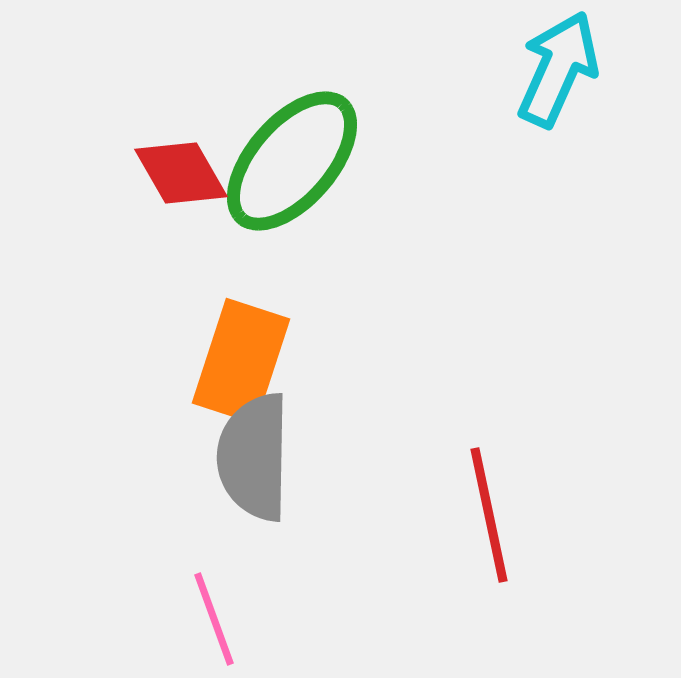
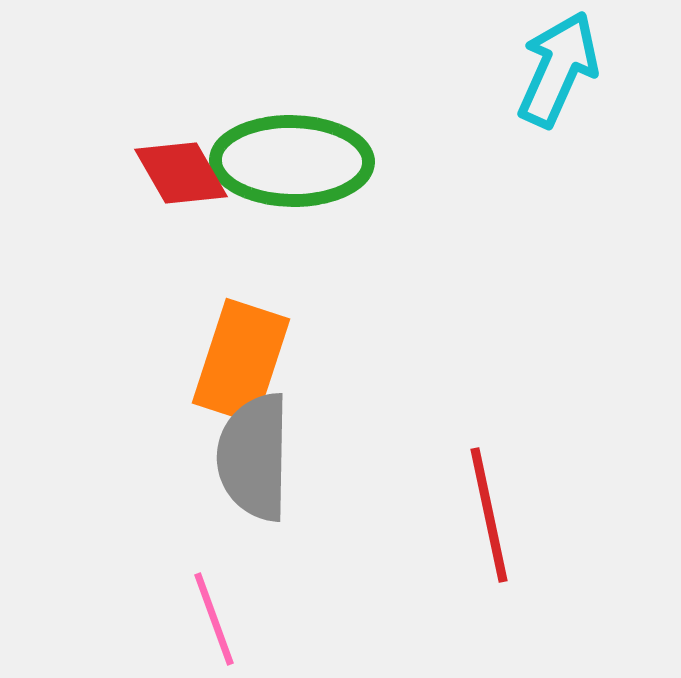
green ellipse: rotated 50 degrees clockwise
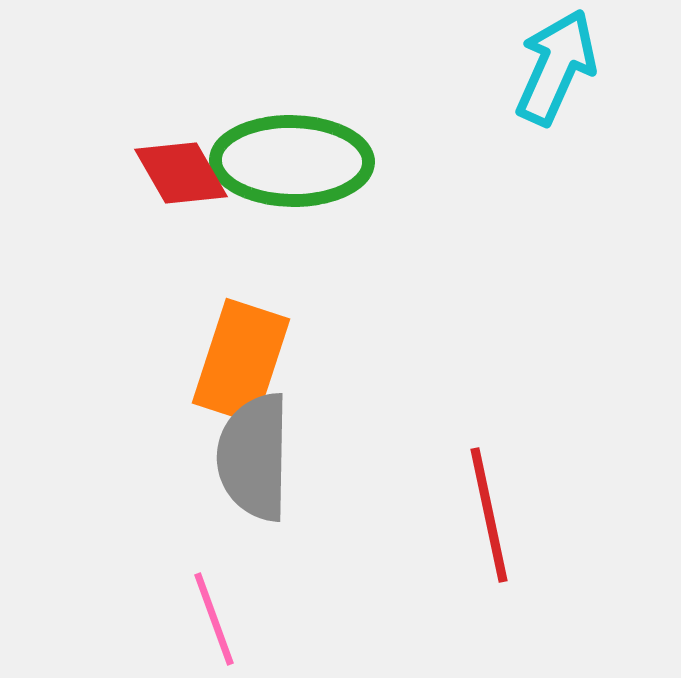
cyan arrow: moved 2 px left, 2 px up
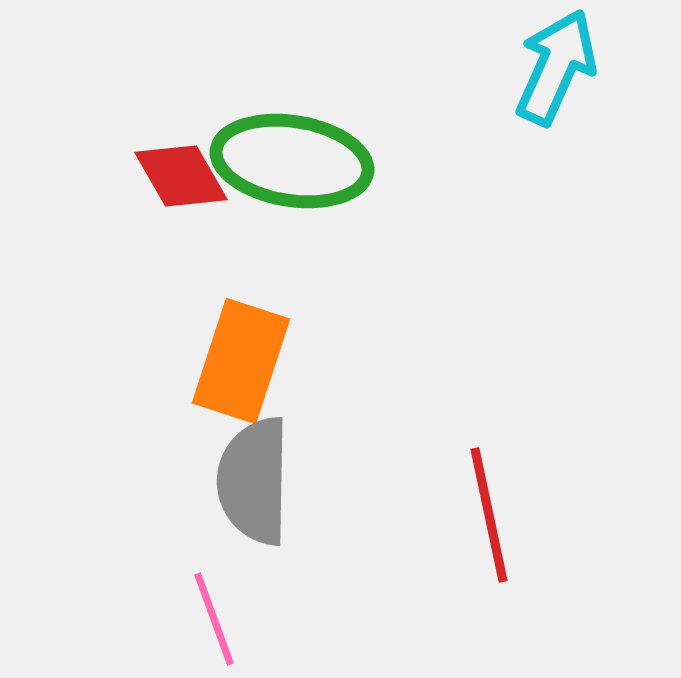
green ellipse: rotated 8 degrees clockwise
red diamond: moved 3 px down
gray semicircle: moved 24 px down
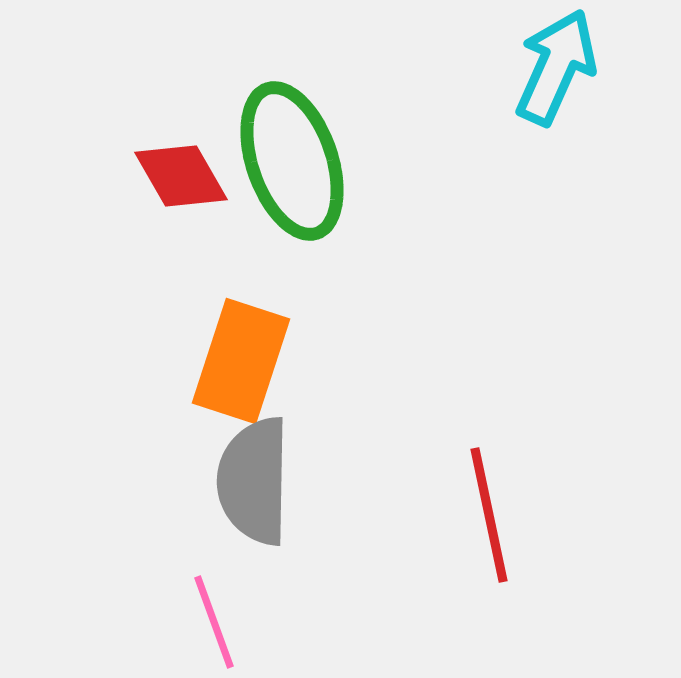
green ellipse: rotated 62 degrees clockwise
pink line: moved 3 px down
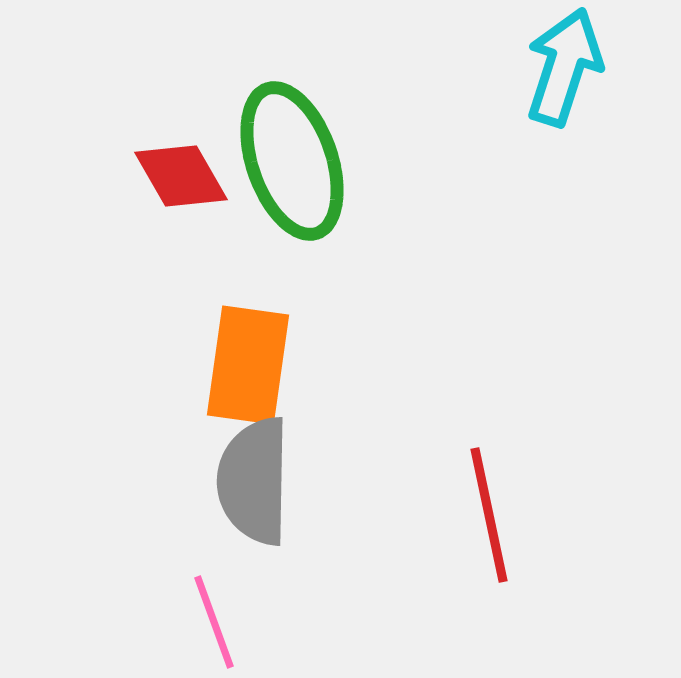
cyan arrow: moved 8 px right; rotated 6 degrees counterclockwise
orange rectangle: moved 7 px right, 4 px down; rotated 10 degrees counterclockwise
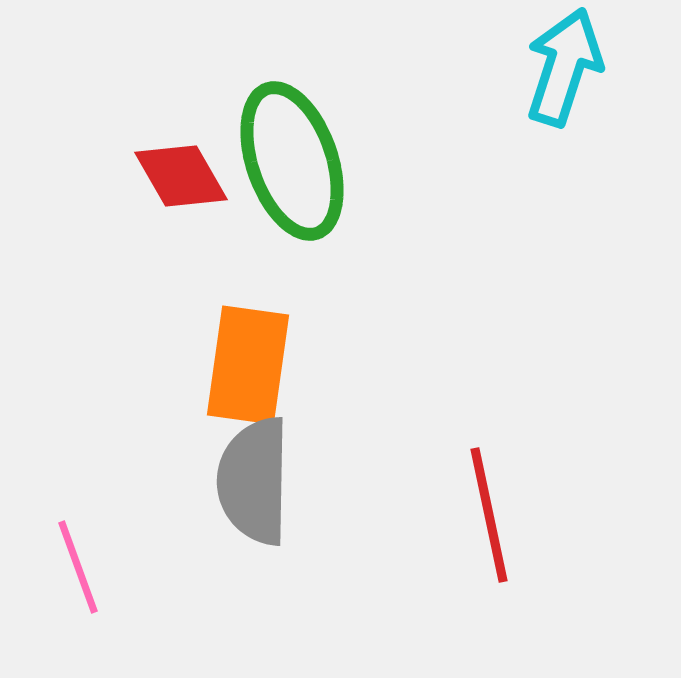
pink line: moved 136 px left, 55 px up
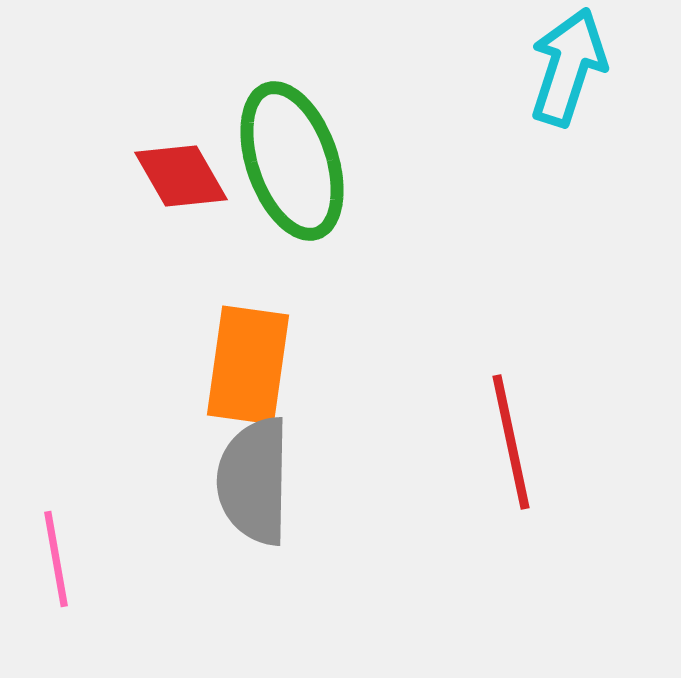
cyan arrow: moved 4 px right
red line: moved 22 px right, 73 px up
pink line: moved 22 px left, 8 px up; rotated 10 degrees clockwise
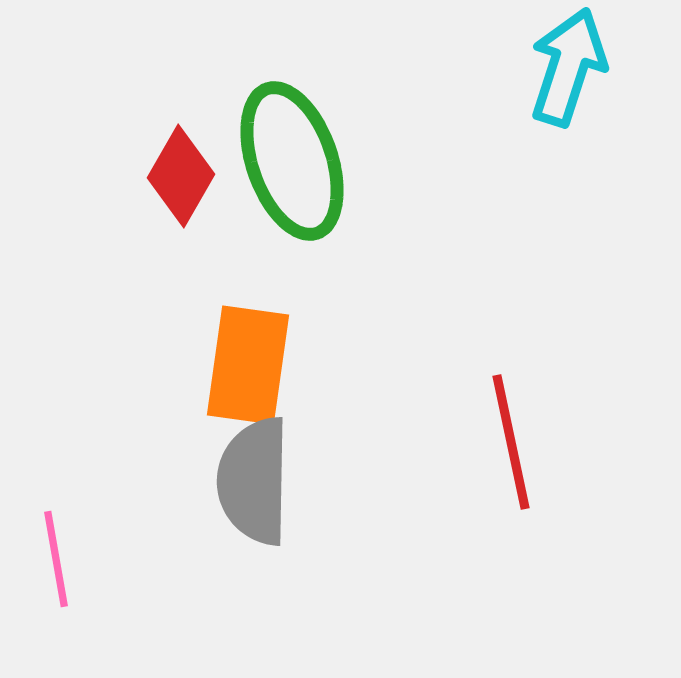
red diamond: rotated 60 degrees clockwise
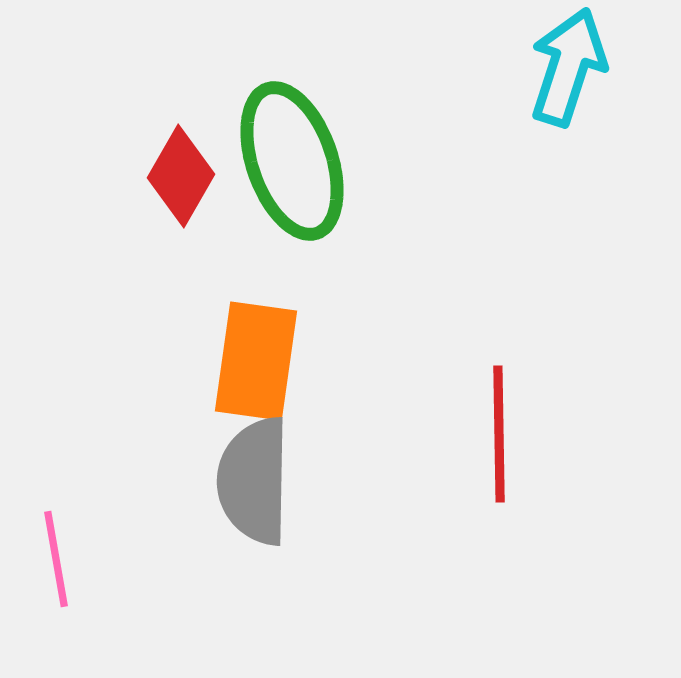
orange rectangle: moved 8 px right, 4 px up
red line: moved 12 px left, 8 px up; rotated 11 degrees clockwise
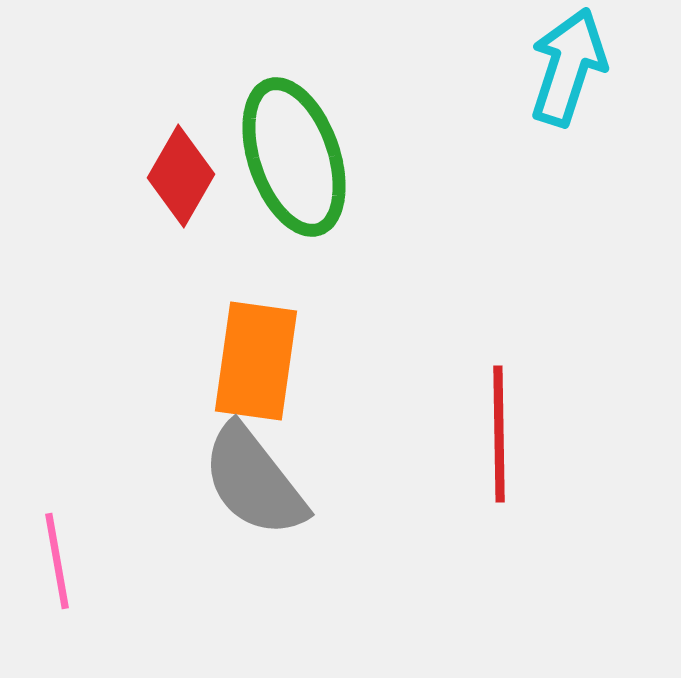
green ellipse: moved 2 px right, 4 px up
gray semicircle: rotated 39 degrees counterclockwise
pink line: moved 1 px right, 2 px down
